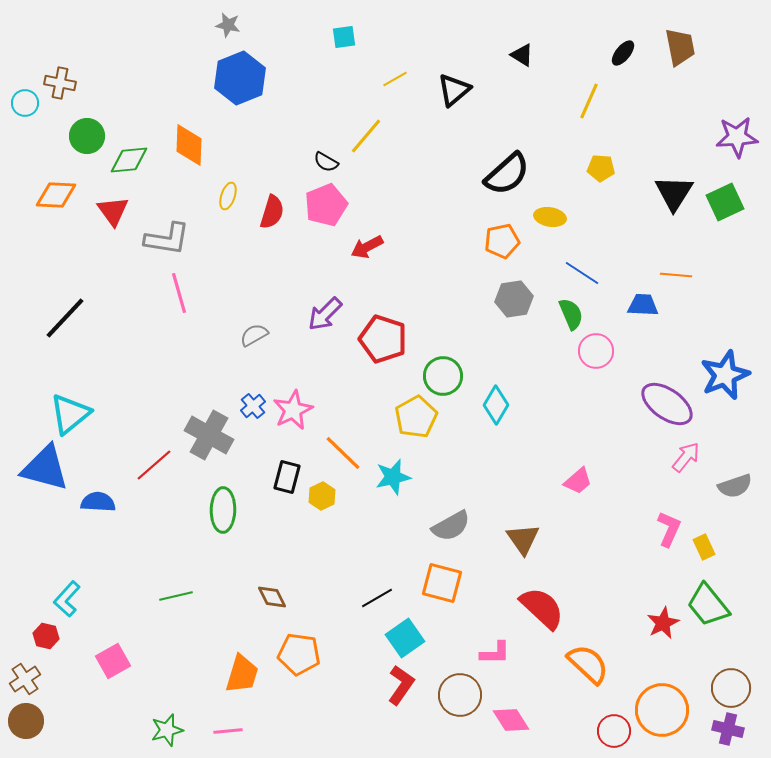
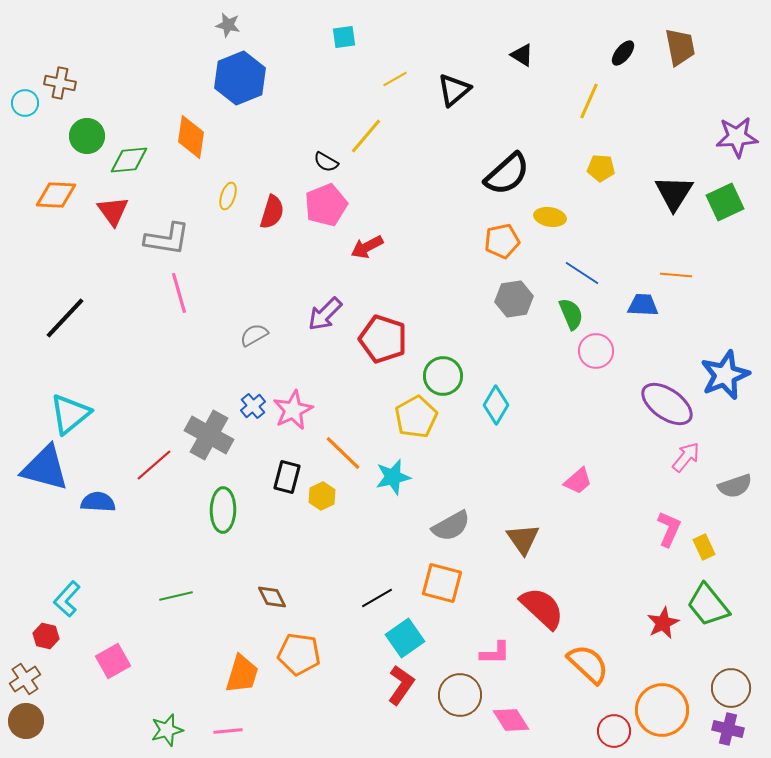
orange diamond at (189, 145): moved 2 px right, 8 px up; rotated 6 degrees clockwise
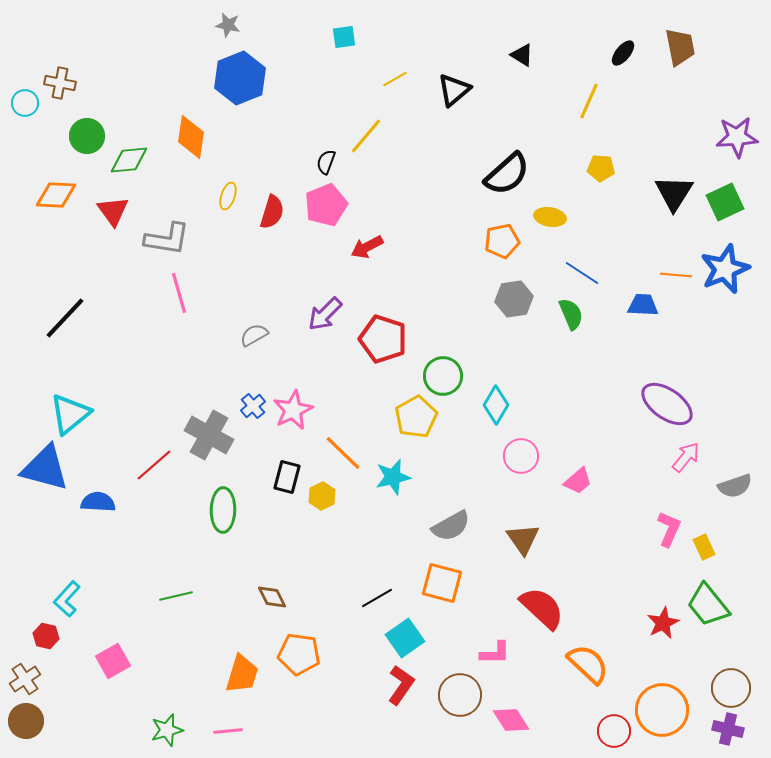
black semicircle at (326, 162): rotated 80 degrees clockwise
pink circle at (596, 351): moved 75 px left, 105 px down
blue star at (725, 375): moved 106 px up
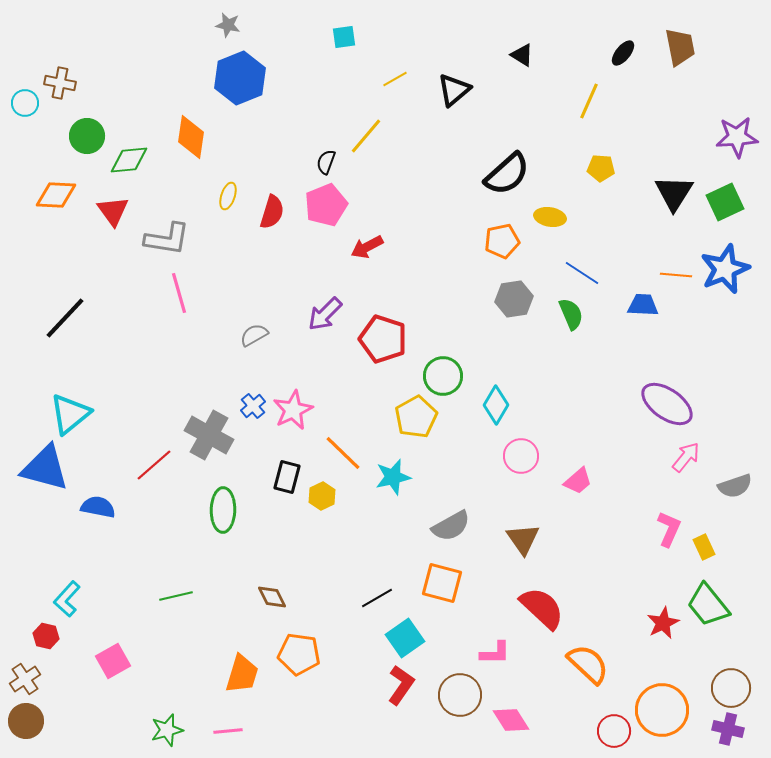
blue semicircle at (98, 502): moved 5 px down; rotated 8 degrees clockwise
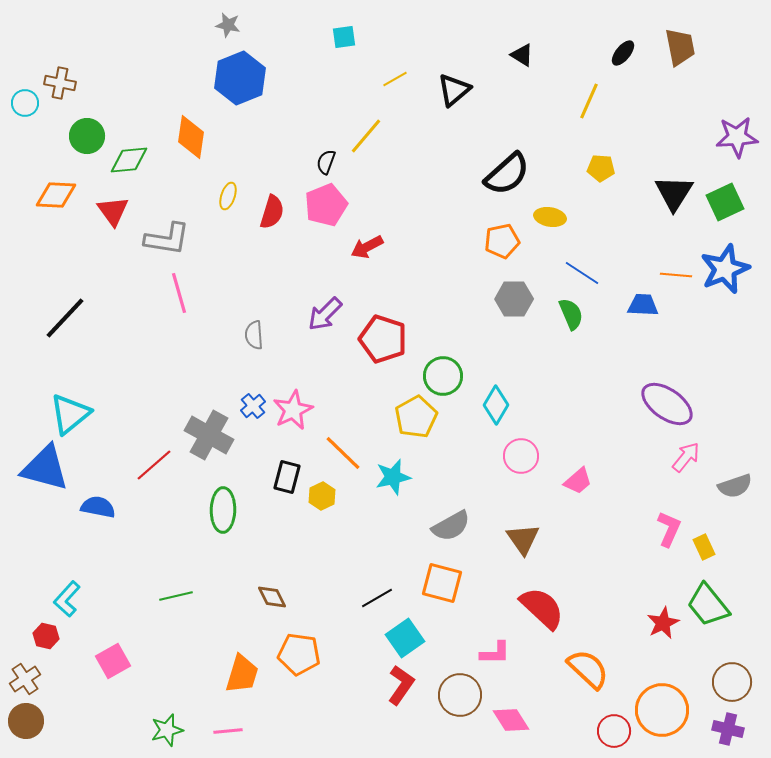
gray hexagon at (514, 299): rotated 9 degrees clockwise
gray semicircle at (254, 335): rotated 64 degrees counterclockwise
orange semicircle at (588, 664): moved 5 px down
brown circle at (731, 688): moved 1 px right, 6 px up
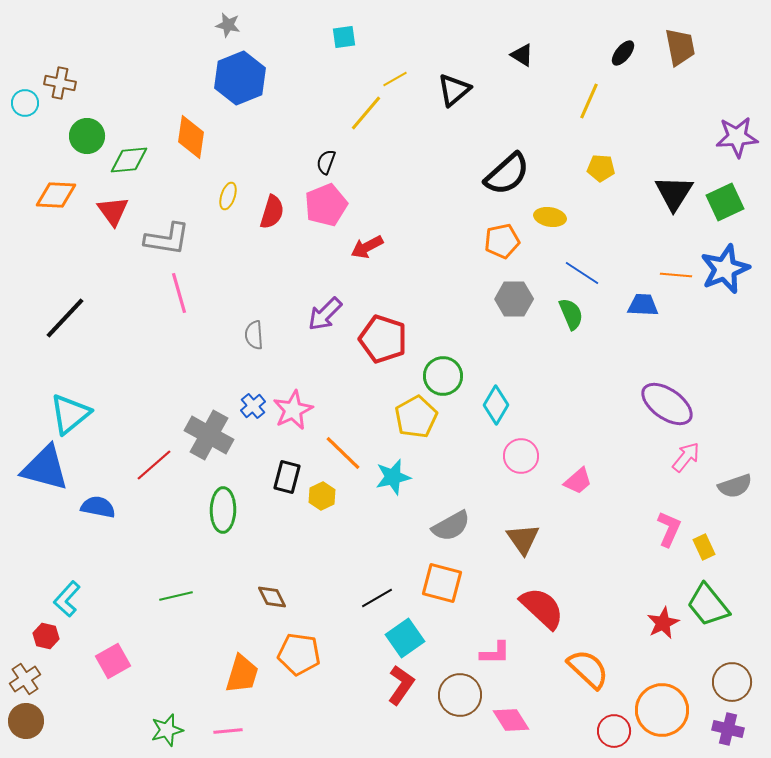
yellow line at (366, 136): moved 23 px up
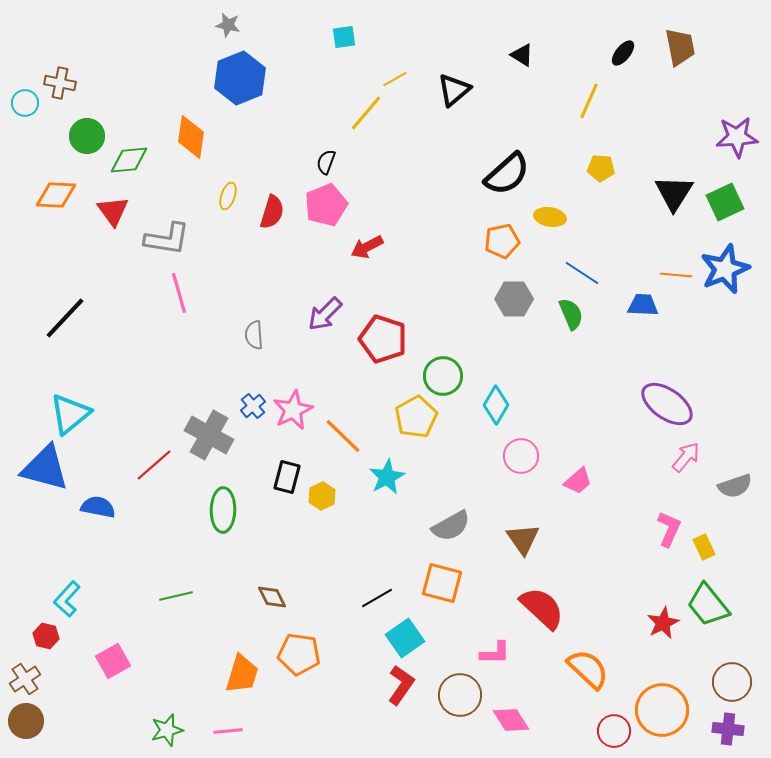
orange line at (343, 453): moved 17 px up
cyan star at (393, 477): moved 6 px left; rotated 15 degrees counterclockwise
purple cross at (728, 729): rotated 8 degrees counterclockwise
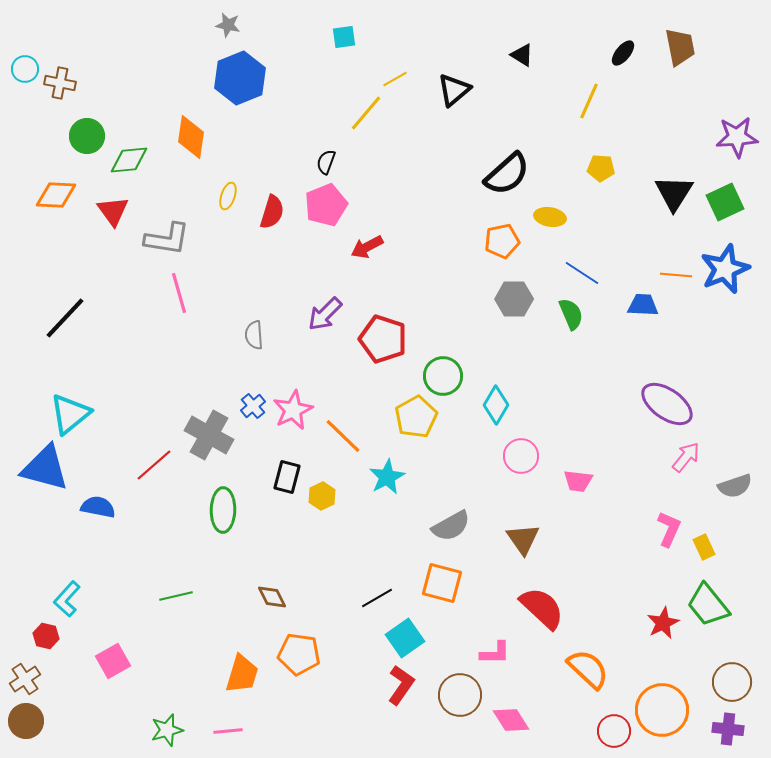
cyan circle at (25, 103): moved 34 px up
pink trapezoid at (578, 481): rotated 48 degrees clockwise
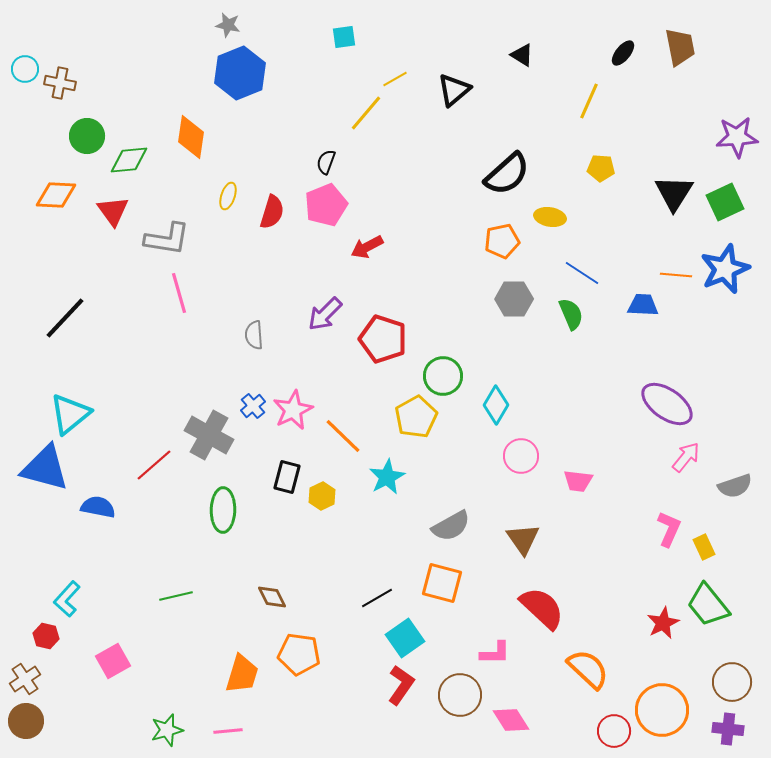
blue hexagon at (240, 78): moved 5 px up
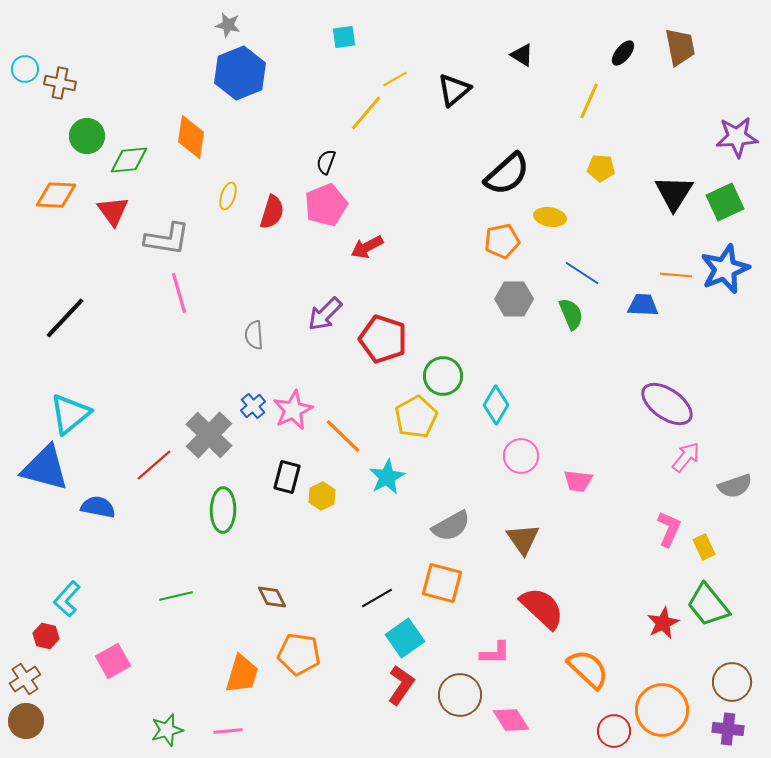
gray cross at (209, 435): rotated 15 degrees clockwise
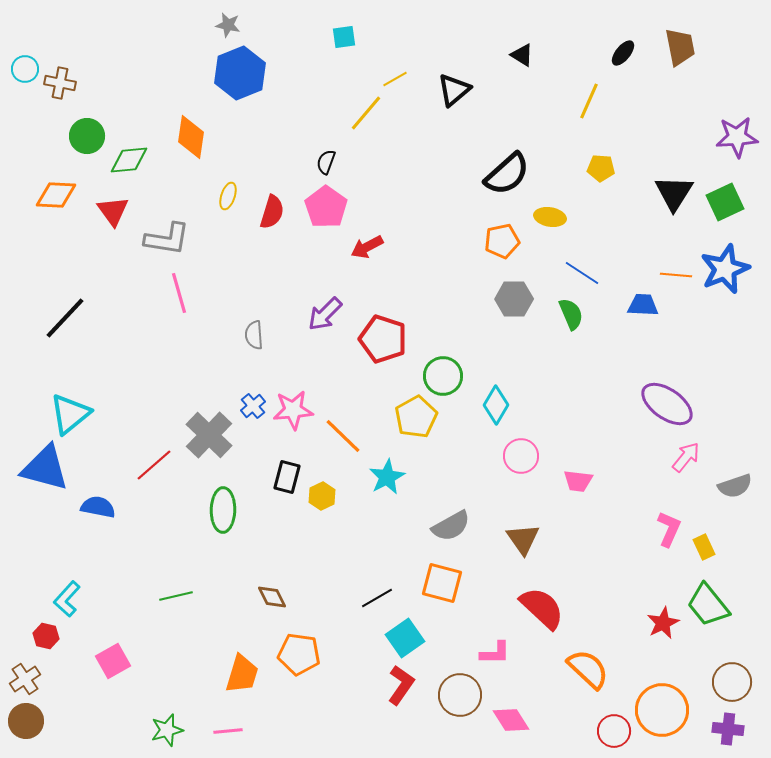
pink pentagon at (326, 205): moved 2 px down; rotated 15 degrees counterclockwise
pink star at (293, 410): rotated 21 degrees clockwise
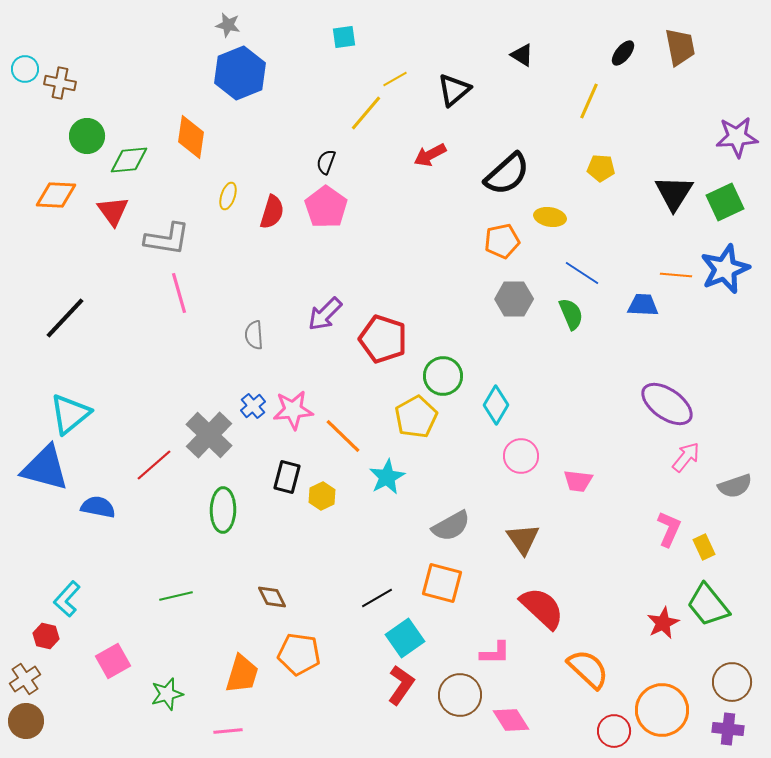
red arrow at (367, 247): moved 63 px right, 92 px up
green star at (167, 730): moved 36 px up
